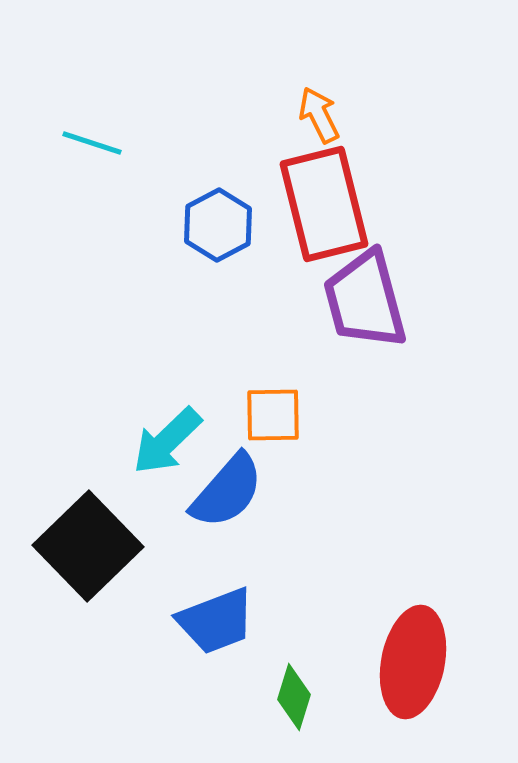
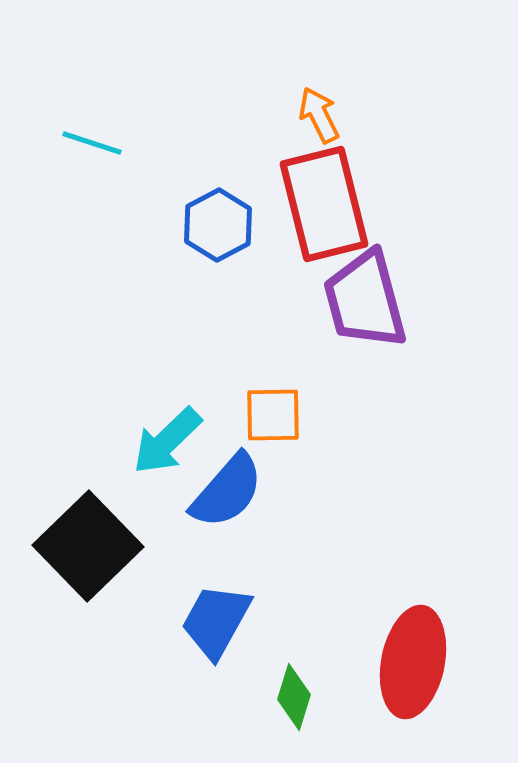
blue trapezoid: rotated 140 degrees clockwise
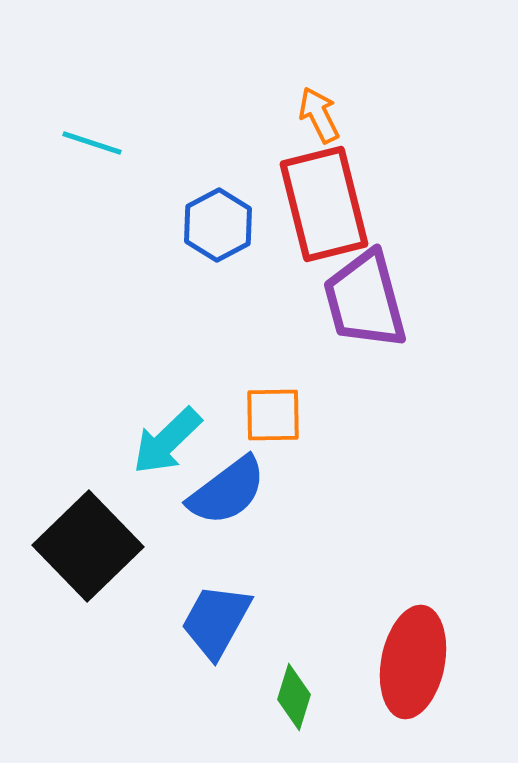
blue semicircle: rotated 12 degrees clockwise
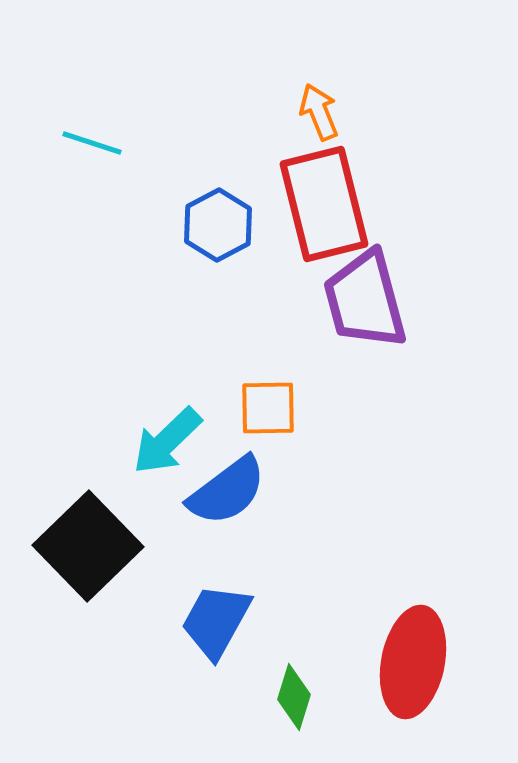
orange arrow: moved 3 px up; rotated 4 degrees clockwise
orange square: moved 5 px left, 7 px up
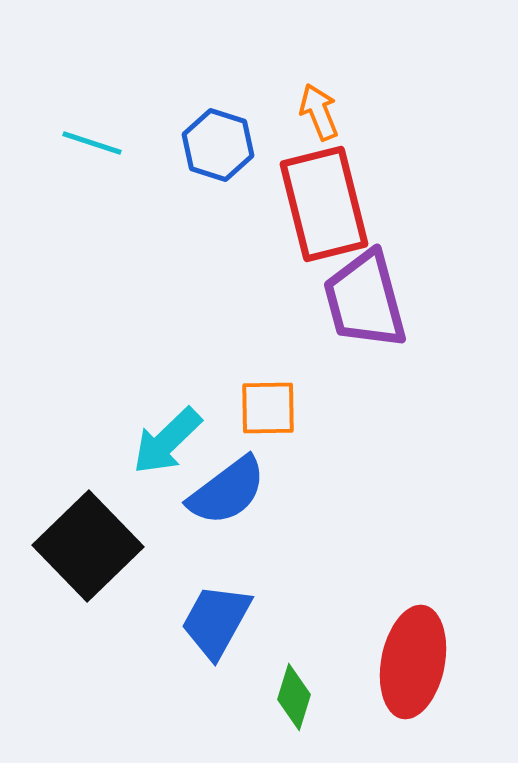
blue hexagon: moved 80 px up; rotated 14 degrees counterclockwise
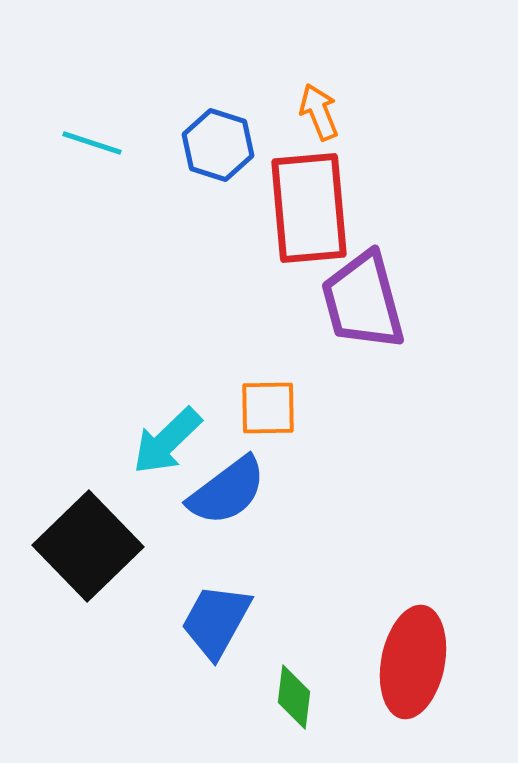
red rectangle: moved 15 px left, 4 px down; rotated 9 degrees clockwise
purple trapezoid: moved 2 px left, 1 px down
green diamond: rotated 10 degrees counterclockwise
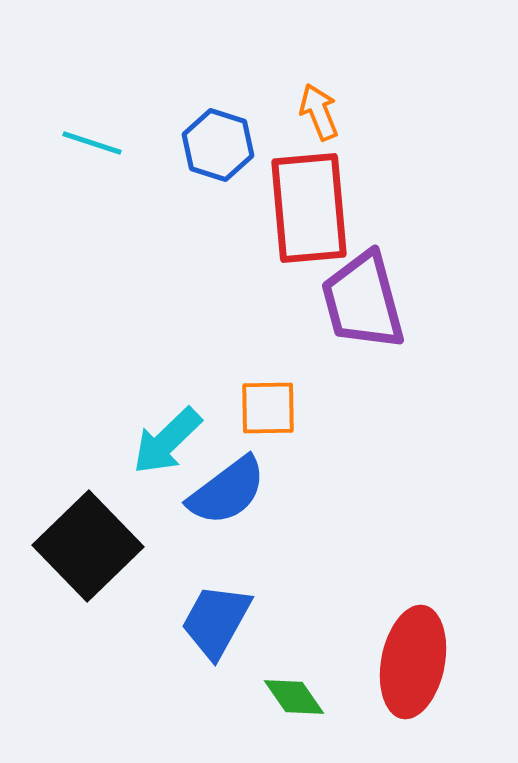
green diamond: rotated 42 degrees counterclockwise
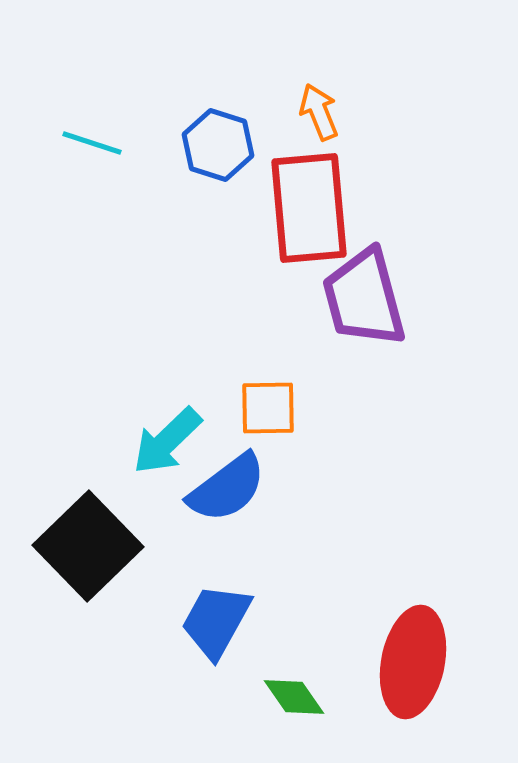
purple trapezoid: moved 1 px right, 3 px up
blue semicircle: moved 3 px up
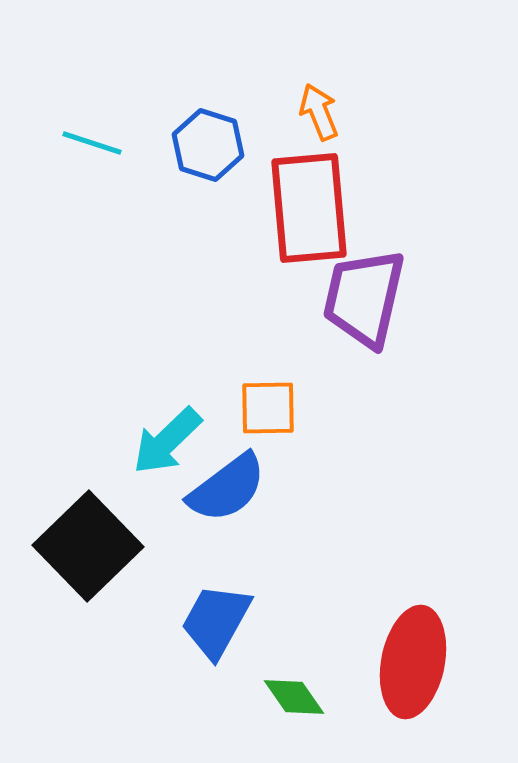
blue hexagon: moved 10 px left
purple trapezoid: rotated 28 degrees clockwise
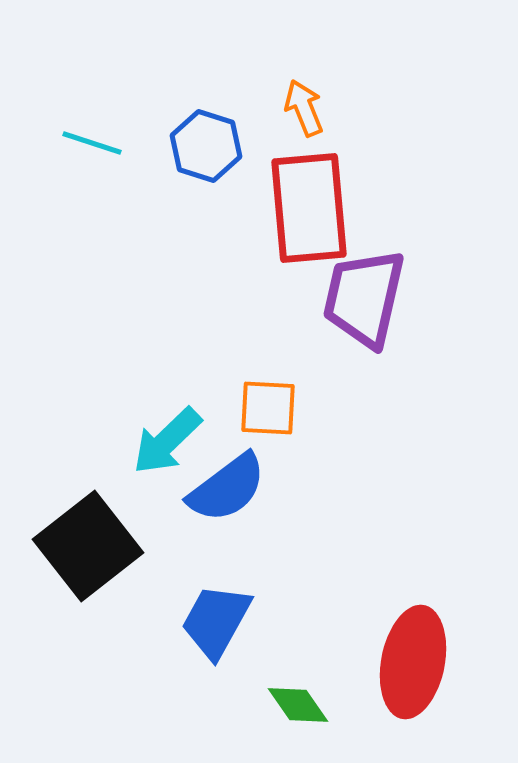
orange arrow: moved 15 px left, 4 px up
blue hexagon: moved 2 px left, 1 px down
orange square: rotated 4 degrees clockwise
black square: rotated 6 degrees clockwise
green diamond: moved 4 px right, 8 px down
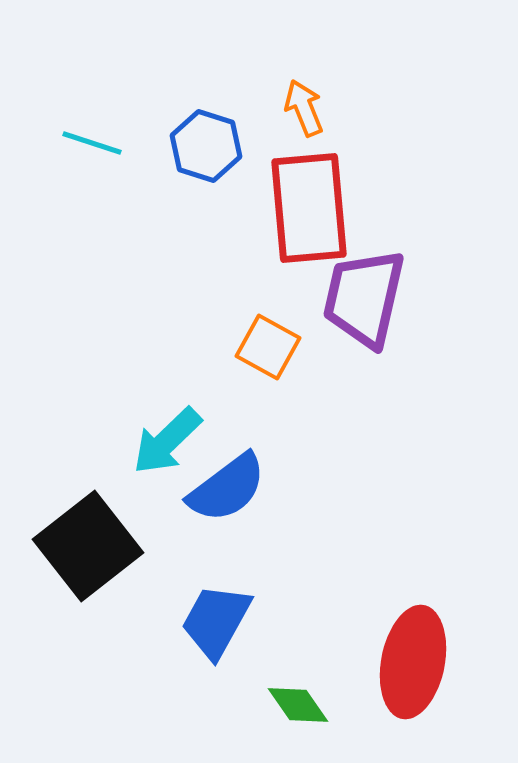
orange square: moved 61 px up; rotated 26 degrees clockwise
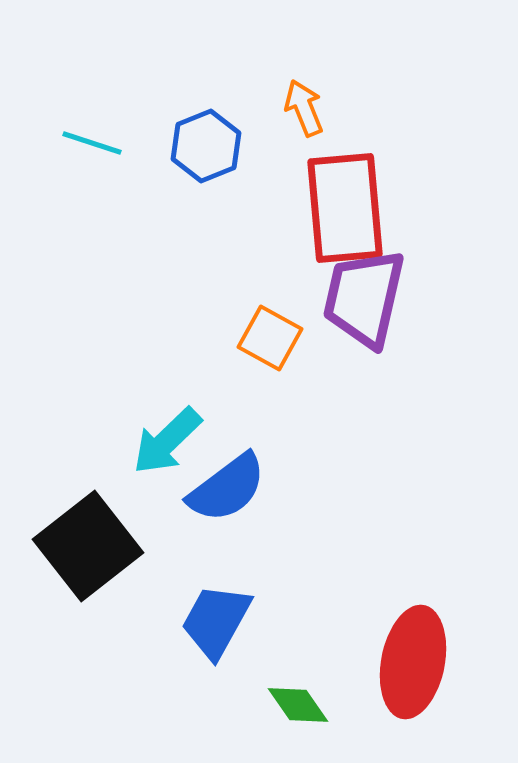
blue hexagon: rotated 20 degrees clockwise
red rectangle: moved 36 px right
orange square: moved 2 px right, 9 px up
